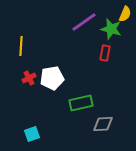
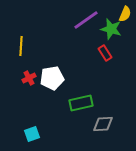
purple line: moved 2 px right, 2 px up
red rectangle: rotated 42 degrees counterclockwise
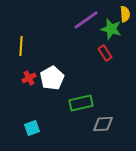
yellow semicircle: rotated 28 degrees counterclockwise
white pentagon: rotated 20 degrees counterclockwise
cyan square: moved 6 px up
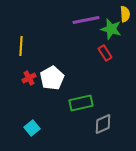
purple line: rotated 24 degrees clockwise
gray diamond: rotated 20 degrees counterclockwise
cyan square: rotated 21 degrees counterclockwise
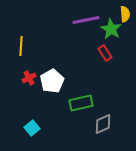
green star: rotated 15 degrees clockwise
white pentagon: moved 3 px down
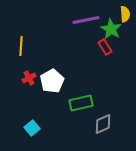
red rectangle: moved 6 px up
